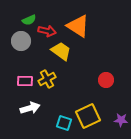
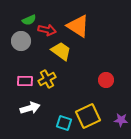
red arrow: moved 1 px up
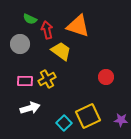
green semicircle: moved 1 px right, 1 px up; rotated 48 degrees clockwise
orange triangle: rotated 15 degrees counterclockwise
red arrow: rotated 114 degrees counterclockwise
gray circle: moved 1 px left, 3 px down
red circle: moved 3 px up
cyan square: rotated 28 degrees clockwise
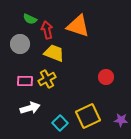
yellow trapezoid: moved 7 px left, 2 px down; rotated 15 degrees counterclockwise
cyan square: moved 4 px left
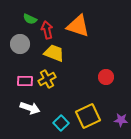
white arrow: rotated 36 degrees clockwise
cyan square: moved 1 px right
